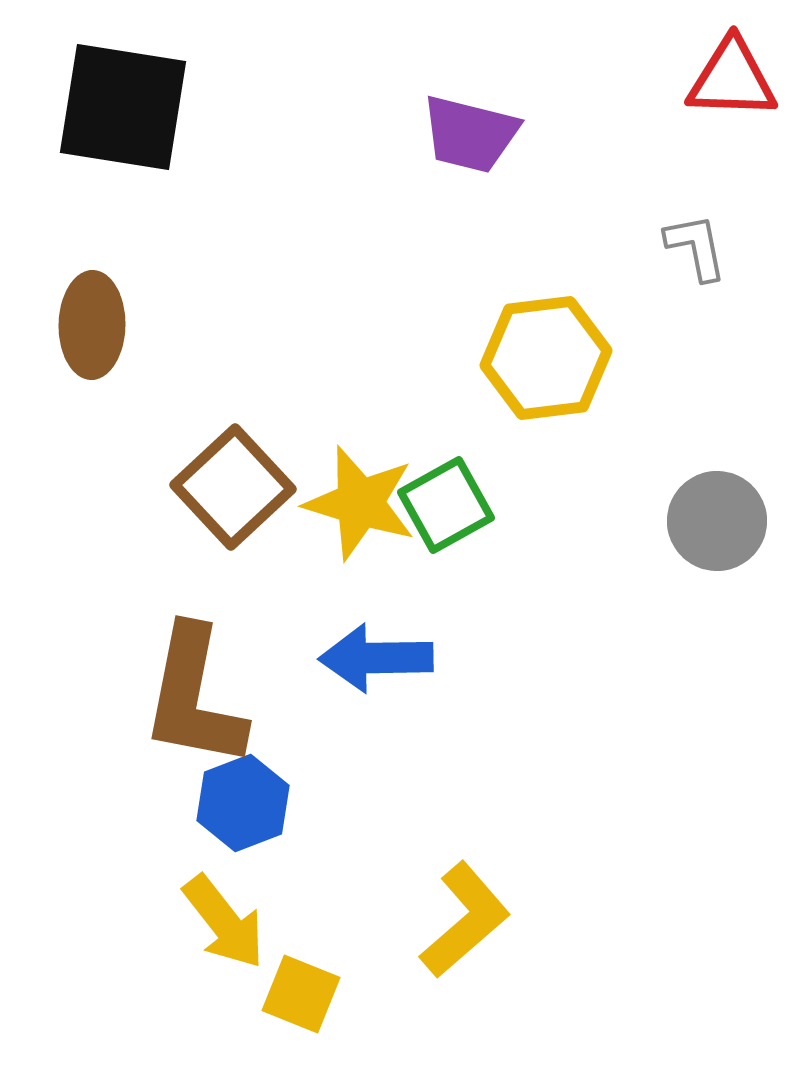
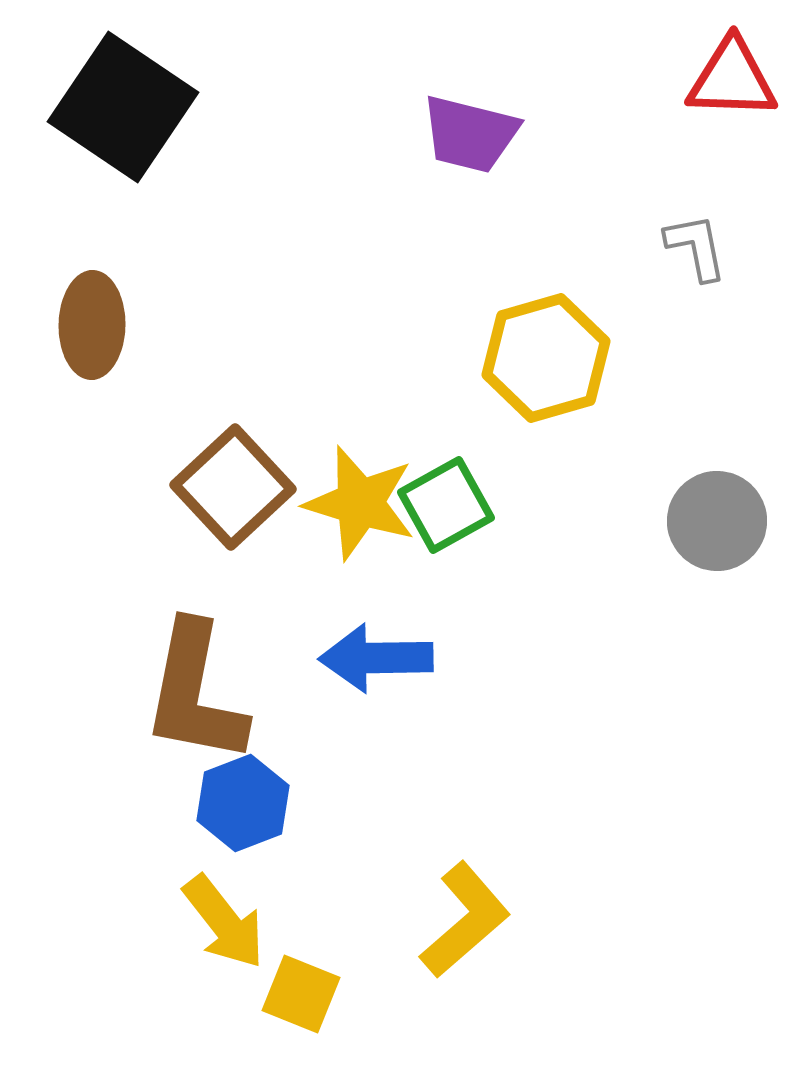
black square: rotated 25 degrees clockwise
yellow hexagon: rotated 9 degrees counterclockwise
brown L-shape: moved 1 px right, 4 px up
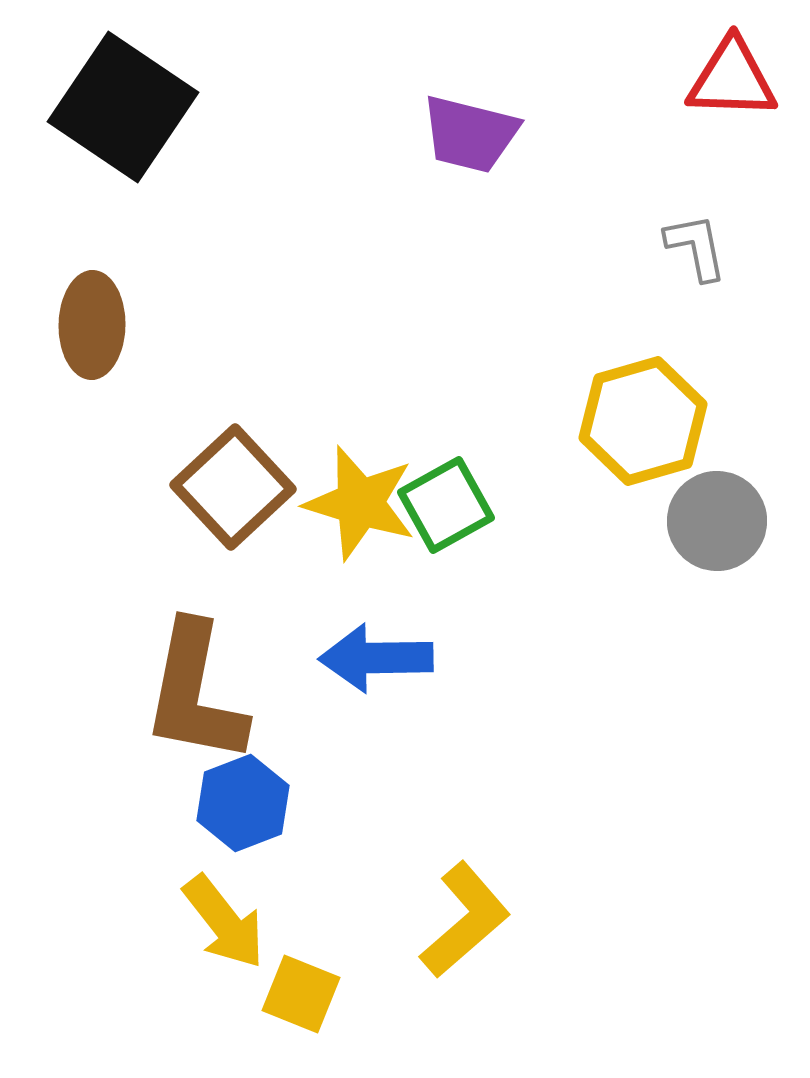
yellow hexagon: moved 97 px right, 63 px down
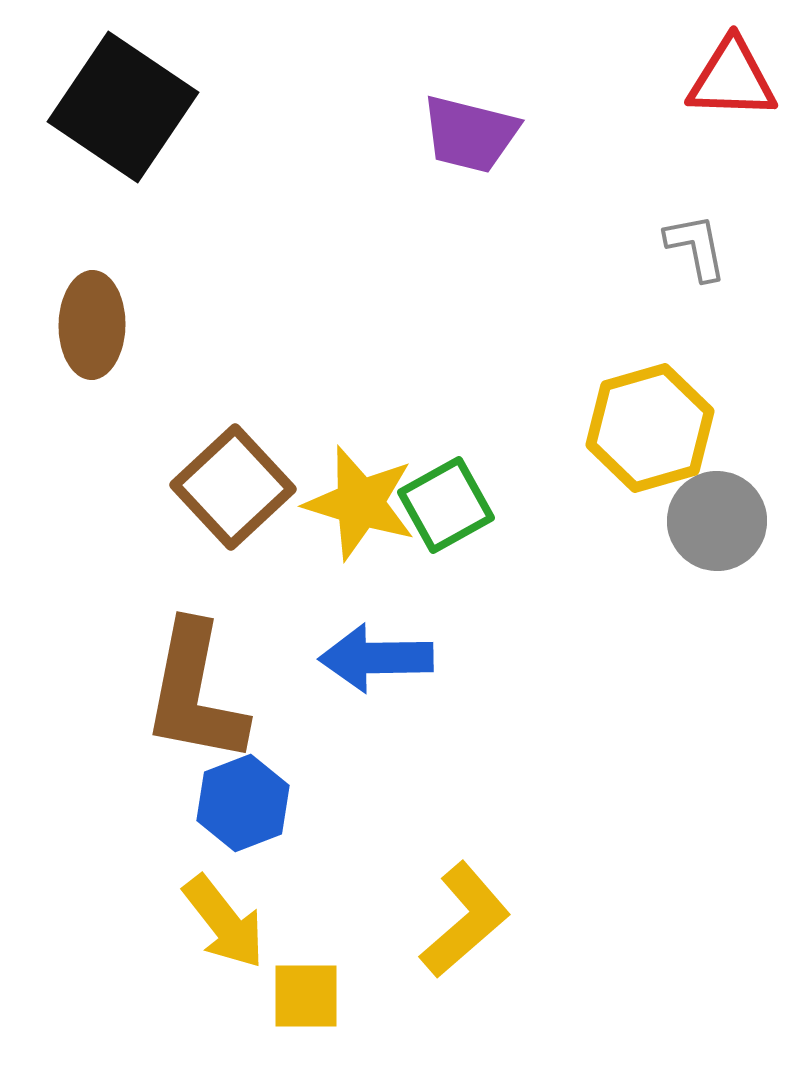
yellow hexagon: moved 7 px right, 7 px down
yellow square: moved 5 px right, 2 px down; rotated 22 degrees counterclockwise
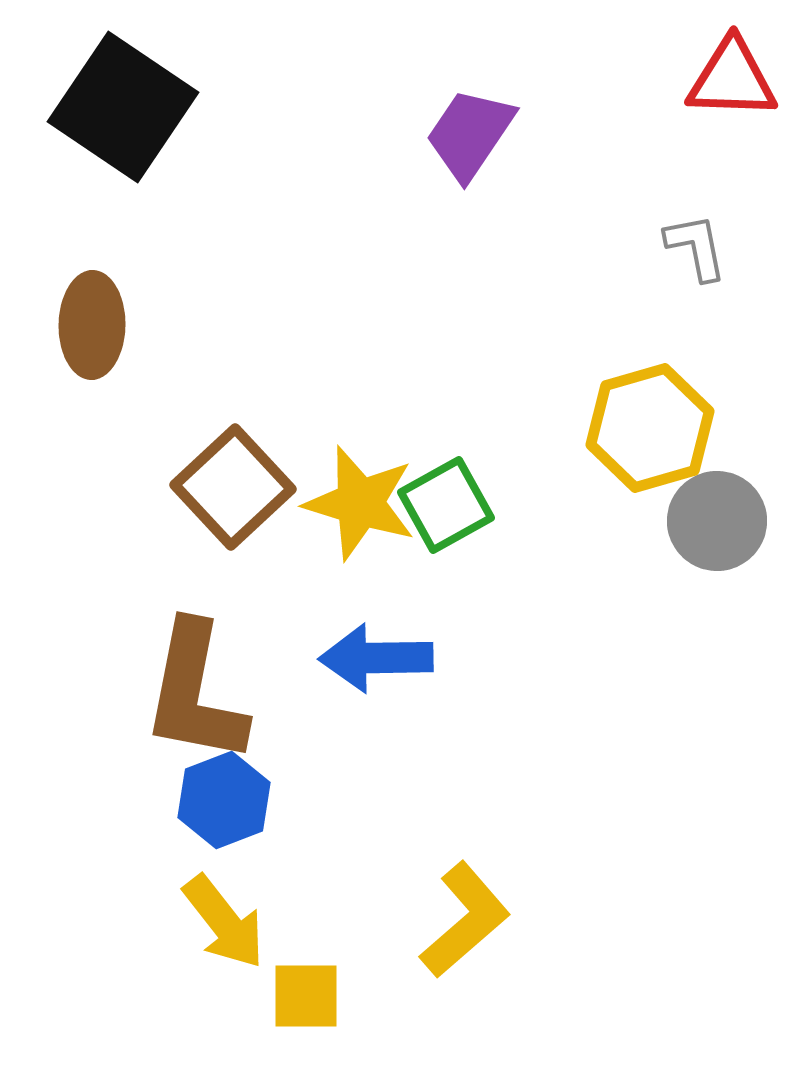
purple trapezoid: rotated 110 degrees clockwise
blue hexagon: moved 19 px left, 3 px up
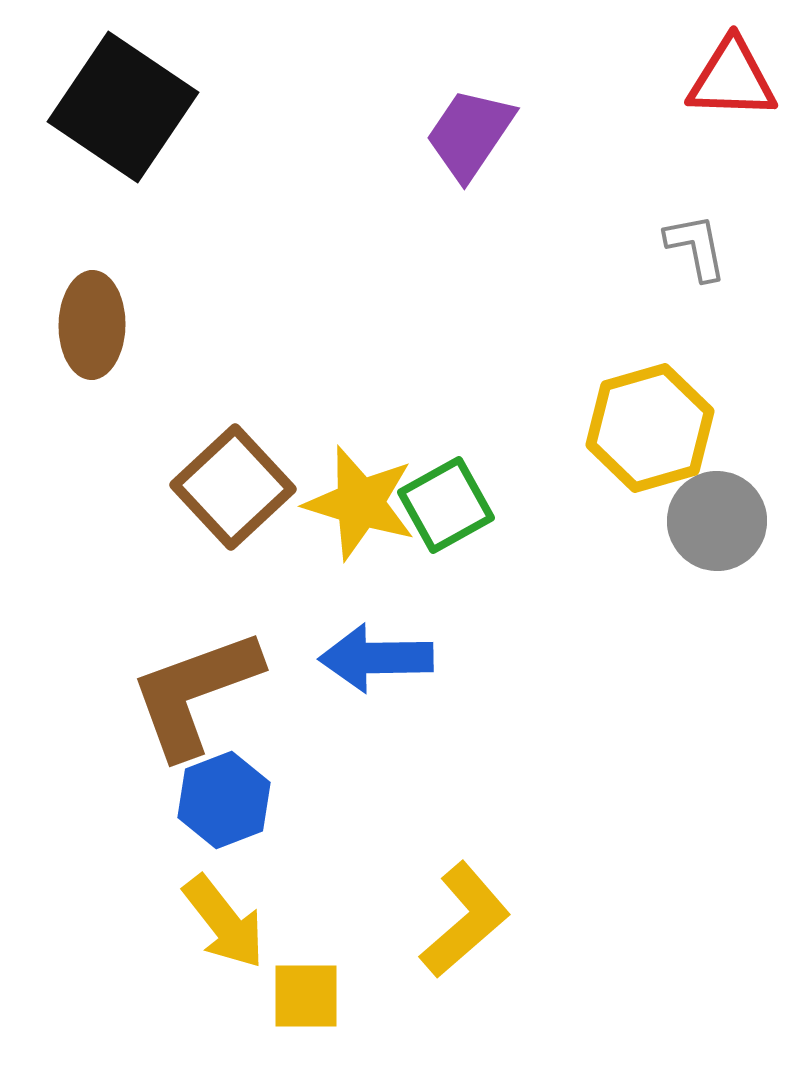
brown L-shape: rotated 59 degrees clockwise
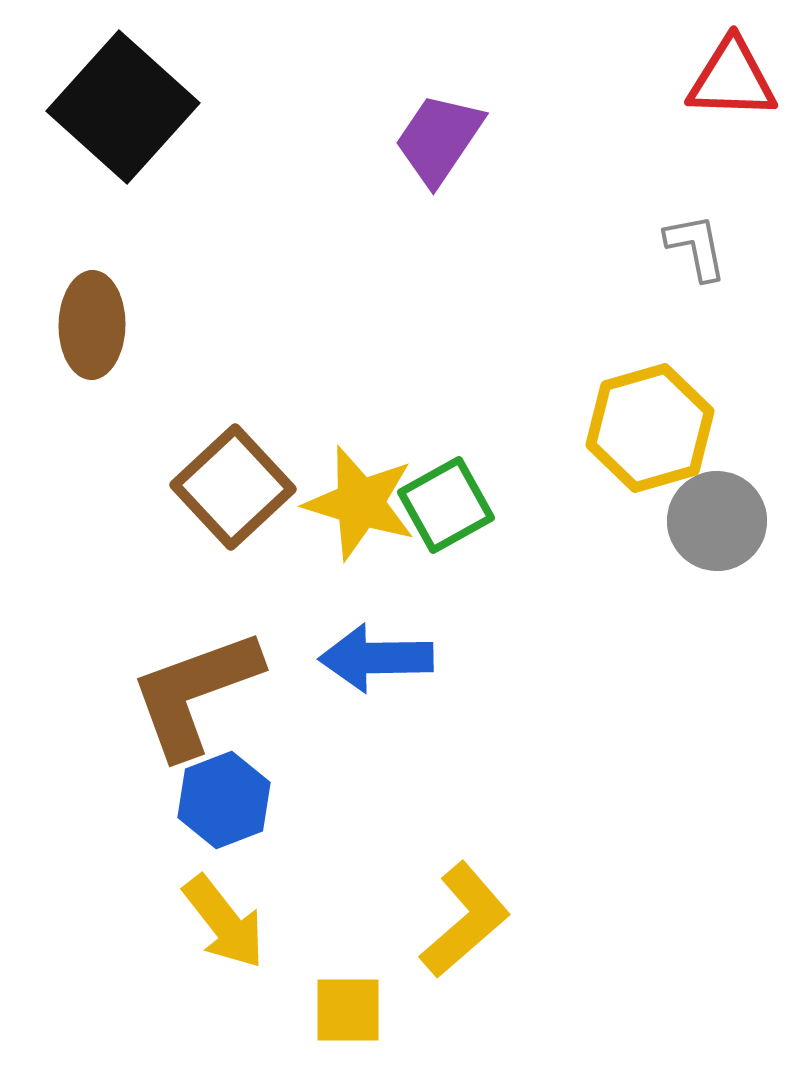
black square: rotated 8 degrees clockwise
purple trapezoid: moved 31 px left, 5 px down
yellow square: moved 42 px right, 14 px down
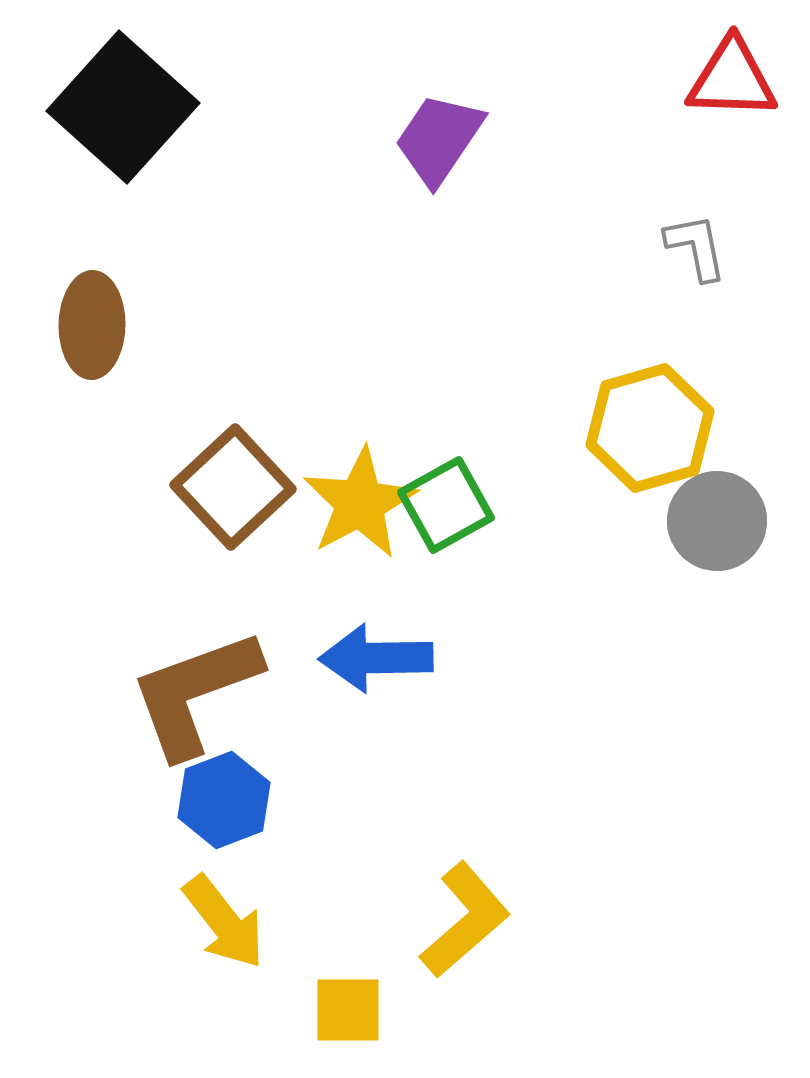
yellow star: rotated 27 degrees clockwise
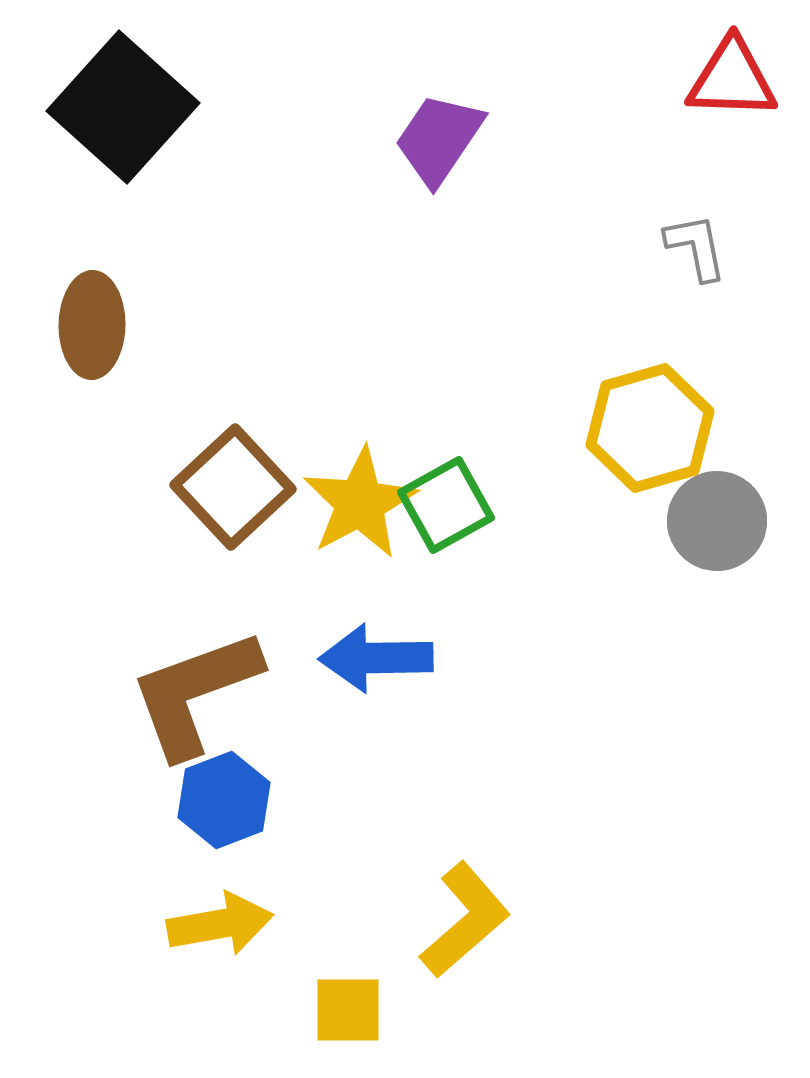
yellow arrow: moved 4 px left, 2 px down; rotated 62 degrees counterclockwise
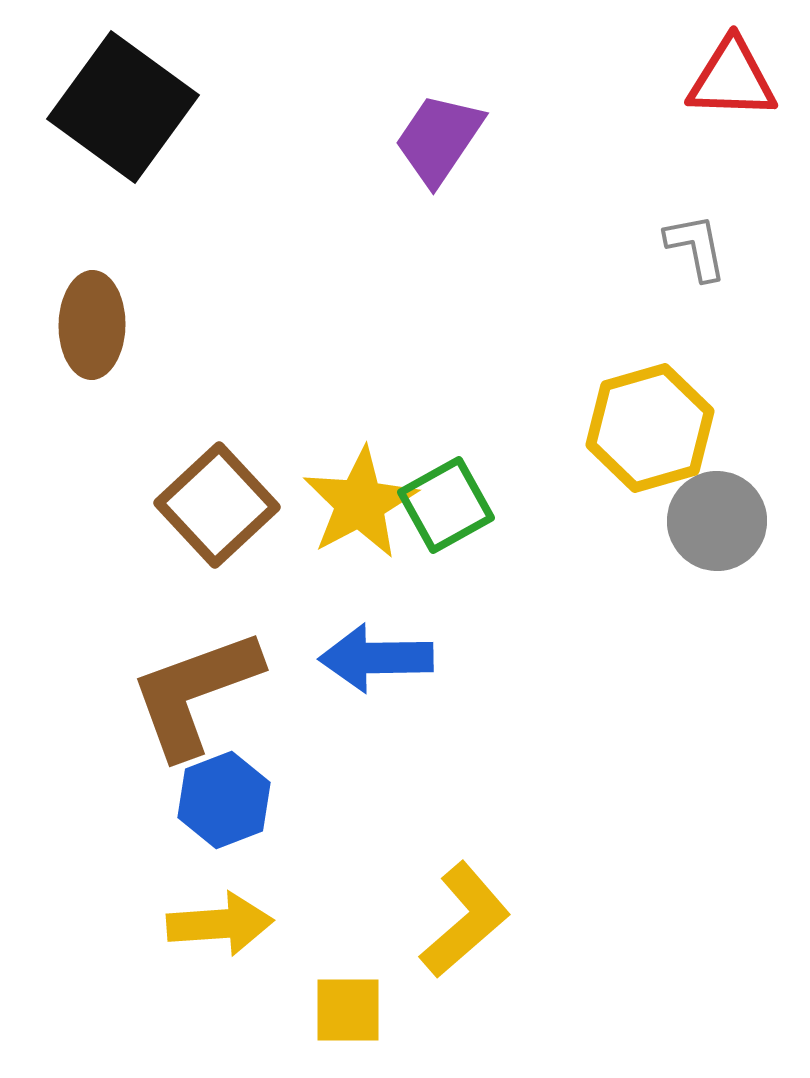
black square: rotated 6 degrees counterclockwise
brown square: moved 16 px left, 18 px down
yellow arrow: rotated 6 degrees clockwise
